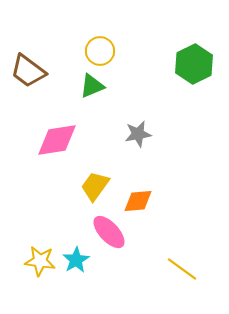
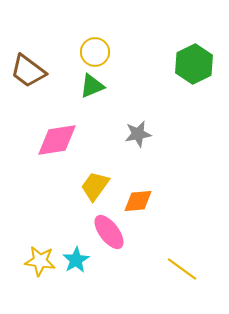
yellow circle: moved 5 px left, 1 px down
pink ellipse: rotated 6 degrees clockwise
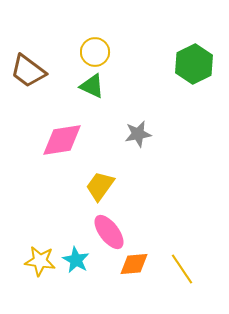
green triangle: rotated 48 degrees clockwise
pink diamond: moved 5 px right
yellow trapezoid: moved 5 px right
orange diamond: moved 4 px left, 63 px down
cyan star: rotated 12 degrees counterclockwise
yellow line: rotated 20 degrees clockwise
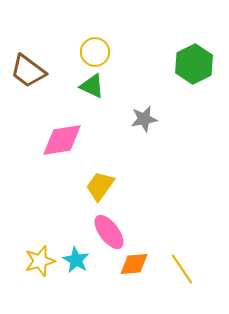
gray star: moved 6 px right, 15 px up
yellow star: rotated 24 degrees counterclockwise
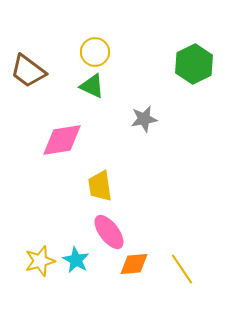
yellow trapezoid: rotated 44 degrees counterclockwise
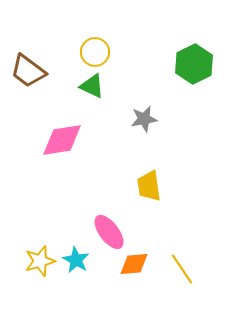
yellow trapezoid: moved 49 px right
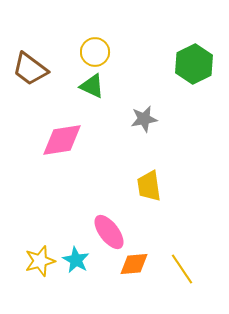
brown trapezoid: moved 2 px right, 2 px up
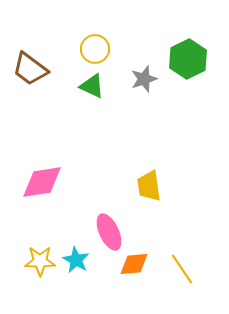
yellow circle: moved 3 px up
green hexagon: moved 6 px left, 5 px up
gray star: moved 40 px up; rotated 8 degrees counterclockwise
pink diamond: moved 20 px left, 42 px down
pink ellipse: rotated 12 degrees clockwise
yellow star: rotated 16 degrees clockwise
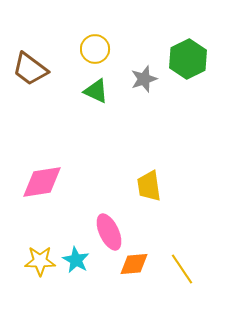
green triangle: moved 4 px right, 5 px down
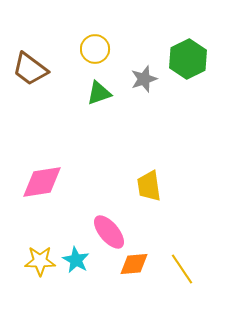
green triangle: moved 3 px right, 2 px down; rotated 44 degrees counterclockwise
pink ellipse: rotated 15 degrees counterclockwise
